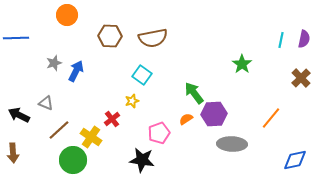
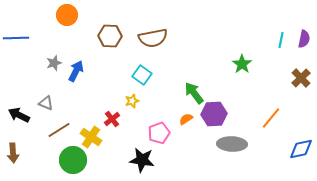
brown line: rotated 10 degrees clockwise
blue diamond: moved 6 px right, 11 px up
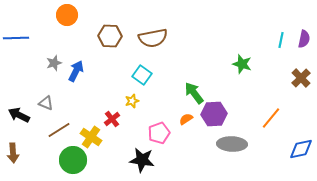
green star: rotated 18 degrees counterclockwise
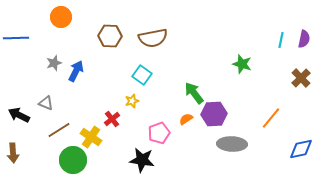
orange circle: moved 6 px left, 2 px down
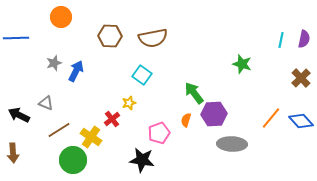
yellow star: moved 3 px left, 2 px down
orange semicircle: moved 1 px down; rotated 40 degrees counterclockwise
blue diamond: moved 28 px up; rotated 60 degrees clockwise
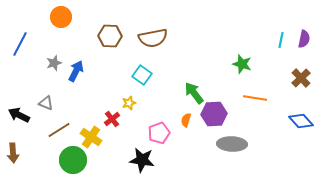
blue line: moved 4 px right, 6 px down; rotated 60 degrees counterclockwise
orange line: moved 16 px left, 20 px up; rotated 60 degrees clockwise
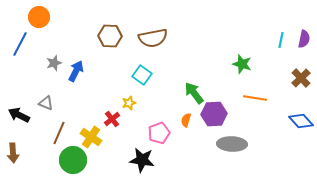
orange circle: moved 22 px left
brown line: moved 3 px down; rotated 35 degrees counterclockwise
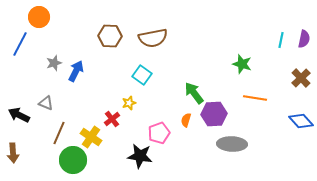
black star: moved 2 px left, 4 px up
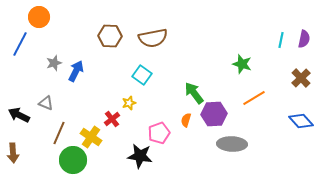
orange line: moved 1 px left; rotated 40 degrees counterclockwise
